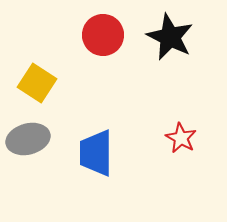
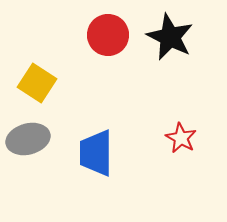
red circle: moved 5 px right
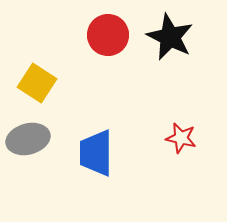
red star: rotated 16 degrees counterclockwise
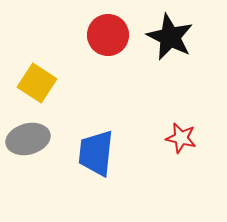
blue trapezoid: rotated 6 degrees clockwise
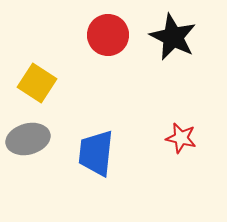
black star: moved 3 px right
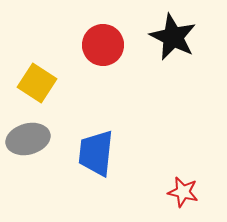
red circle: moved 5 px left, 10 px down
red star: moved 2 px right, 54 px down
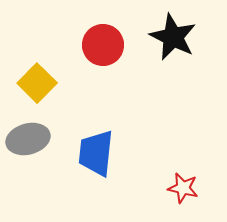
yellow square: rotated 12 degrees clockwise
red star: moved 4 px up
